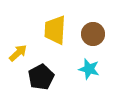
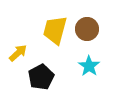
yellow trapezoid: rotated 12 degrees clockwise
brown circle: moved 6 px left, 5 px up
cyan star: moved 3 px up; rotated 20 degrees clockwise
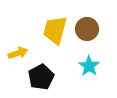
yellow arrow: rotated 24 degrees clockwise
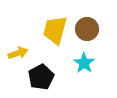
cyan star: moved 5 px left, 3 px up
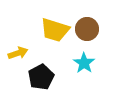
yellow trapezoid: rotated 88 degrees counterclockwise
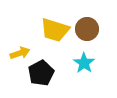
yellow arrow: moved 2 px right
black pentagon: moved 4 px up
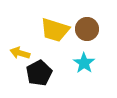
yellow arrow: rotated 144 degrees counterclockwise
black pentagon: moved 2 px left
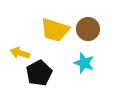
brown circle: moved 1 px right
cyan star: rotated 15 degrees counterclockwise
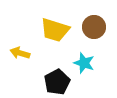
brown circle: moved 6 px right, 2 px up
black pentagon: moved 18 px right, 9 px down
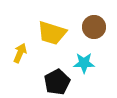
yellow trapezoid: moved 3 px left, 3 px down
yellow arrow: rotated 96 degrees clockwise
cyan star: rotated 20 degrees counterclockwise
